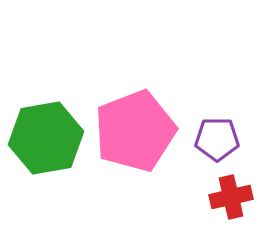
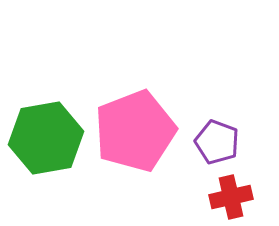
purple pentagon: moved 3 px down; rotated 21 degrees clockwise
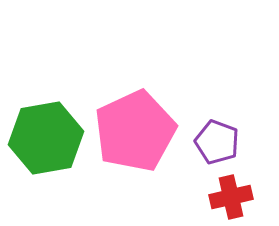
pink pentagon: rotated 4 degrees counterclockwise
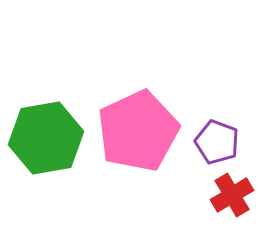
pink pentagon: moved 3 px right
red cross: moved 1 px right, 2 px up; rotated 18 degrees counterclockwise
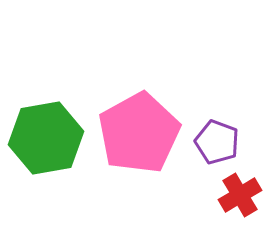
pink pentagon: moved 1 px right, 2 px down; rotated 4 degrees counterclockwise
red cross: moved 8 px right
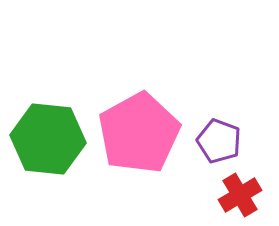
green hexagon: moved 2 px right, 1 px down; rotated 16 degrees clockwise
purple pentagon: moved 2 px right, 1 px up
